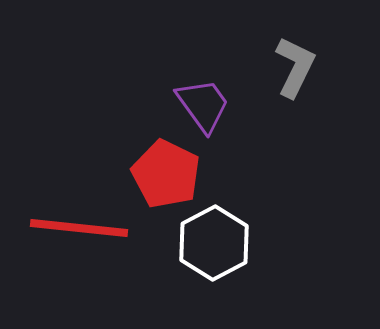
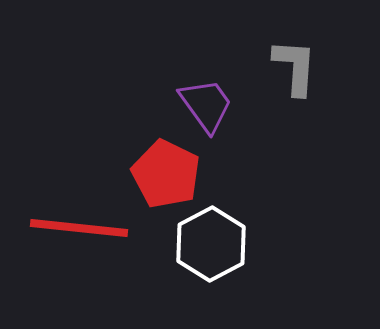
gray L-shape: rotated 22 degrees counterclockwise
purple trapezoid: moved 3 px right
white hexagon: moved 3 px left, 1 px down
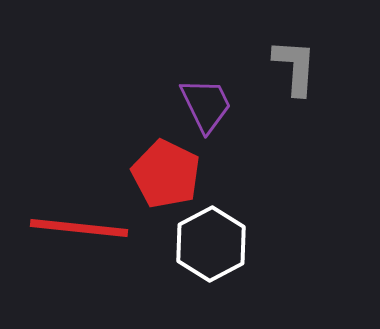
purple trapezoid: rotated 10 degrees clockwise
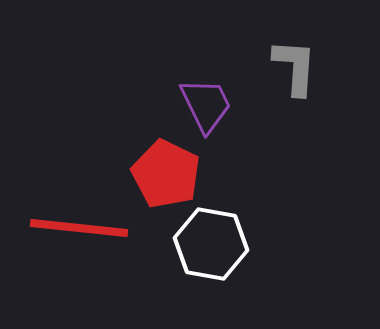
white hexagon: rotated 22 degrees counterclockwise
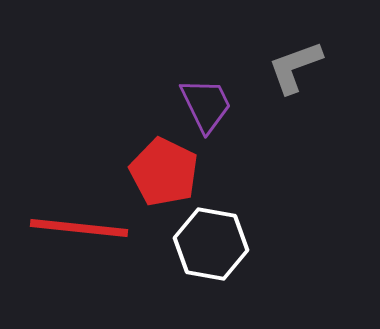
gray L-shape: rotated 114 degrees counterclockwise
red pentagon: moved 2 px left, 2 px up
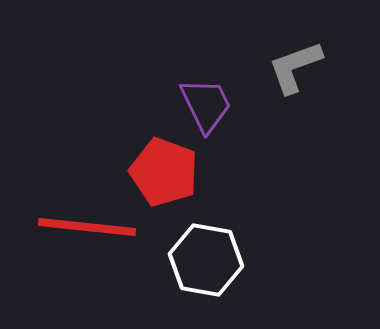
red pentagon: rotated 6 degrees counterclockwise
red line: moved 8 px right, 1 px up
white hexagon: moved 5 px left, 16 px down
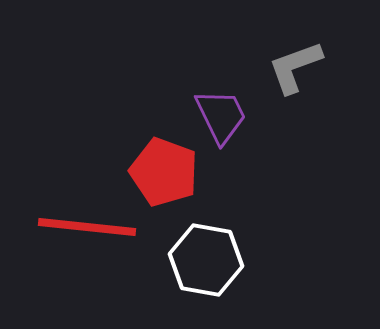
purple trapezoid: moved 15 px right, 11 px down
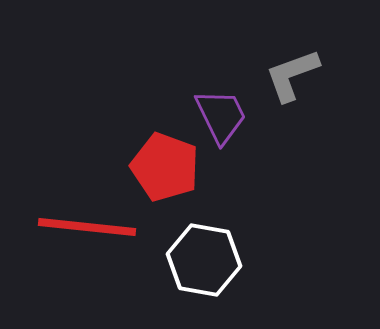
gray L-shape: moved 3 px left, 8 px down
red pentagon: moved 1 px right, 5 px up
white hexagon: moved 2 px left
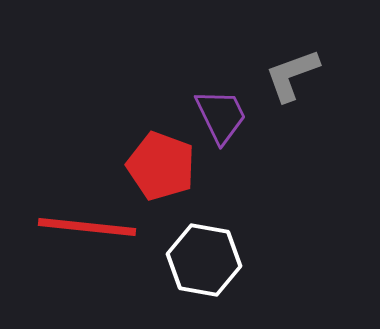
red pentagon: moved 4 px left, 1 px up
